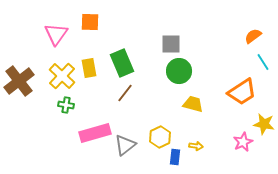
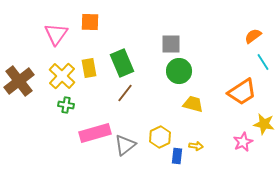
blue rectangle: moved 2 px right, 1 px up
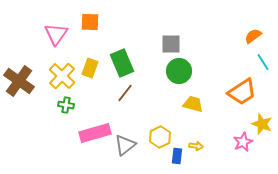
yellow rectangle: moved 1 px right; rotated 30 degrees clockwise
brown cross: rotated 16 degrees counterclockwise
yellow star: moved 2 px left; rotated 10 degrees clockwise
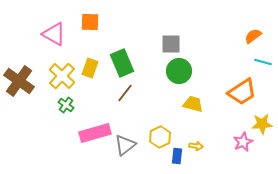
pink triangle: moved 2 px left; rotated 35 degrees counterclockwise
cyan line: rotated 42 degrees counterclockwise
green cross: rotated 28 degrees clockwise
yellow star: rotated 25 degrees counterclockwise
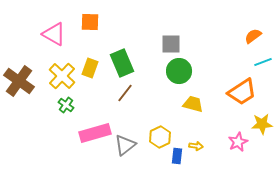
cyan line: rotated 36 degrees counterclockwise
pink star: moved 5 px left
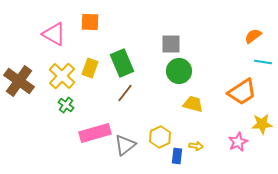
cyan line: rotated 30 degrees clockwise
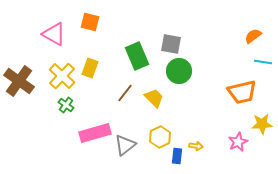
orange square: rotated 12 degrees clockwise
gray square: rotated 10 degrees clockwise
green rectangle: moved 15 px right, 7 px up
orange trapezoid: rotated 20 degrees clockwise
yellow trapezoid: moved 39 px left, 6 px up; rotated 30 degrees clockwise
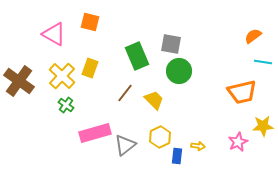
yellow trapezoid: moved 2 px down
yellow star: moved 1 px right, 2 px down
yellow arrow: moved 2 px right
